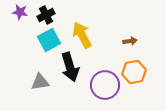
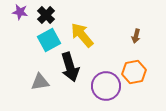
black cross: rotated 18 degrees counterclockwise
yellow arrow: rotated 12 degrees counterclockwise
brown arrow: moved 6 px right, 5 px up; rotated 112 degrees clockwise
purple circle: moved 1 px right, 1 px down
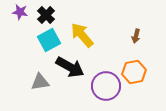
black arrow: rotated 44 degrees counterclockwise
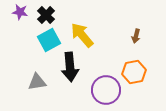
black arrow: rotated 56 degrees clockwise
gray triangle: moved 3 px left
purple circle: moved 4 px down
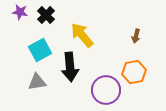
cyan square: moved 9 px left, 10 px down
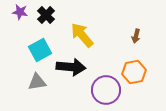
black arrow: moved 1 px right; rotated 80 degrees counterclockwise
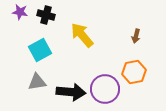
black cross: rotated 30 degrees counterclockwise
black arrow: moved 25 px down
purple circle: moved 1 px left, 1 px up
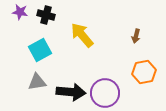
orange hexagon: moved 10 px right
purple circle: moved 4 px down
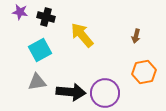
black cross: moved 2 px down
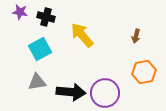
cyan square: moved 1 px up
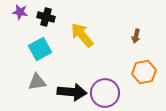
black arrow: moved 1 px right
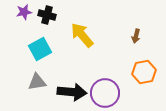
purple star: moved 4 px right; rotated 21 degrees counterclockwise
black cross: moved 1 px right, 2 px up
